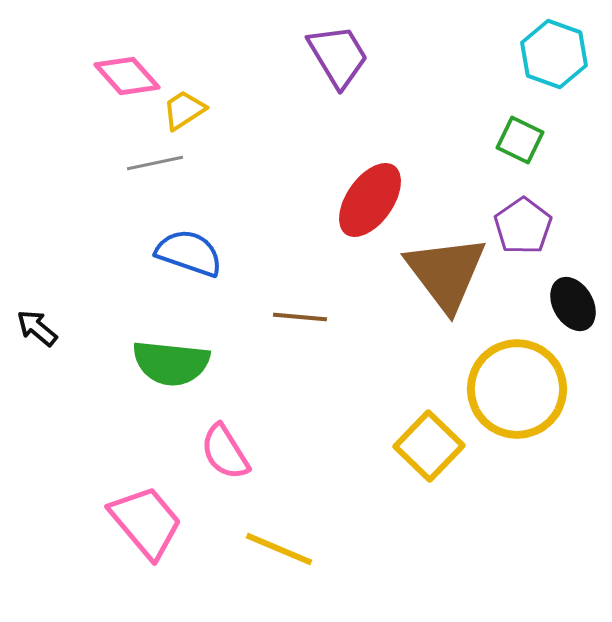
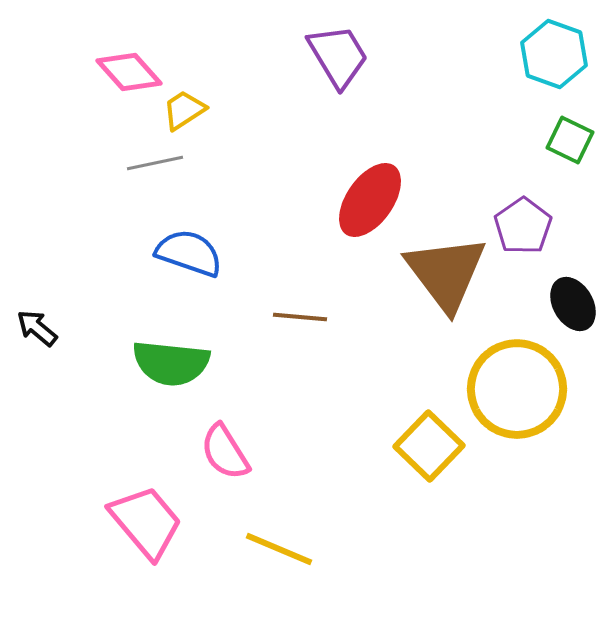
pink diamond: moved 2 px right, 4 px up
green square: moved 50 px right
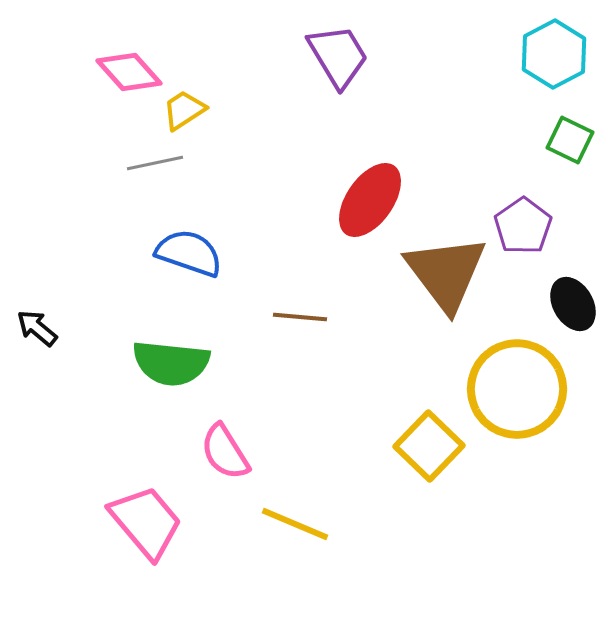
cyan hexagon: rotated 12 degrees clockwise
yellow line: moved 16 px right, 25 px up
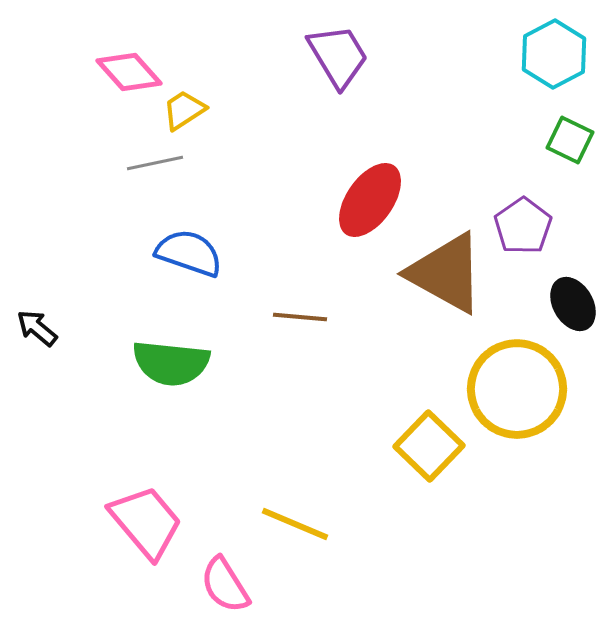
brown triangle: rotated 24 degrees counterclockwise
pink semicircle: moved 133 px down
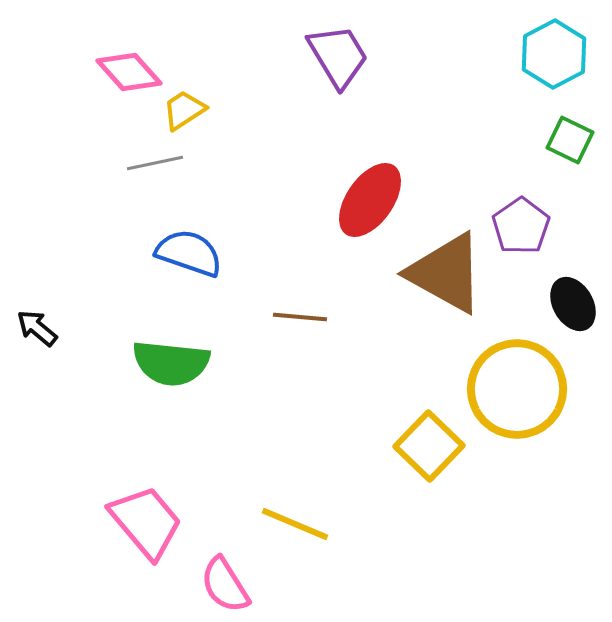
purple pentagon: moved 2 px left
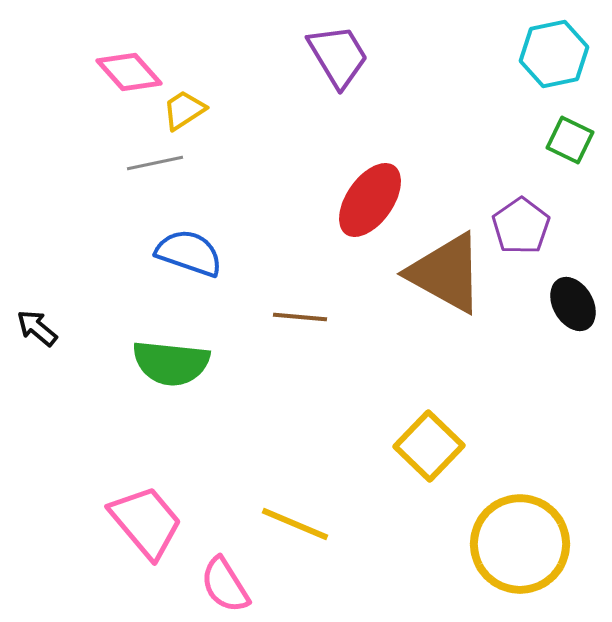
cyan hexagon: rotated 16 degrees clockwise
yellow circle: moved 3 px right, 155 px down
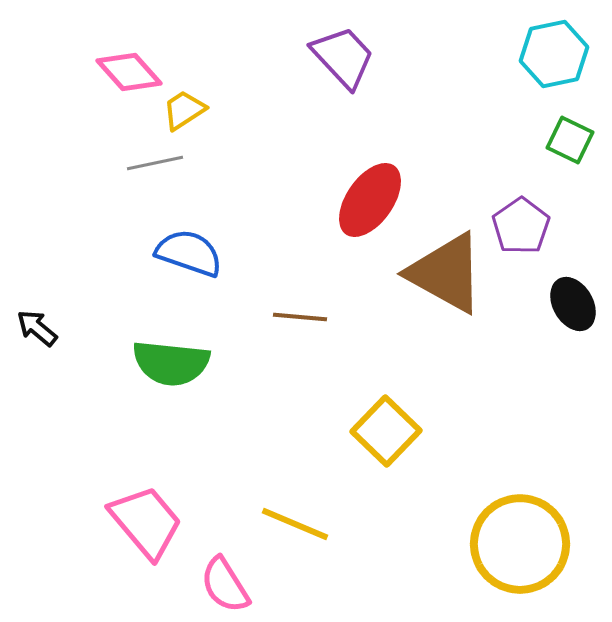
purple trapezoid: moved 5 px right, 1 px down; rotated 12 degrees counterclockwise
yellow square: moved 43 px left, 15 px up
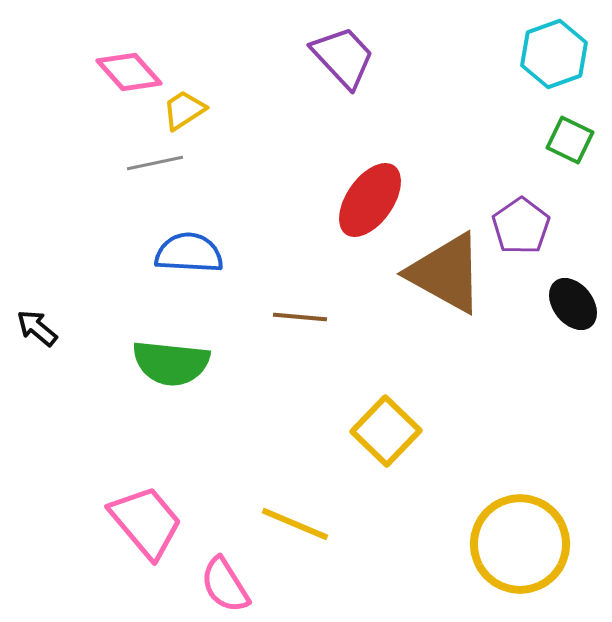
cyan hexagon: rotated 8 degrees counterclockwise
blue semicircle: rotated 16 degrees counterclockwise
black ellipse: rotated 8 degrees counterclockwise
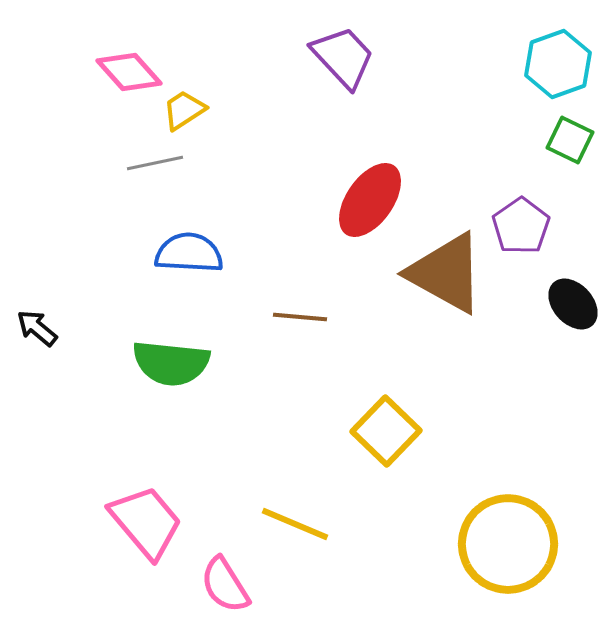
cyan hexagon: moved 4 px right, 10 px down
black ellipse: rotated 4 degrees counterclockwise
yellow circle: moved 12 px left
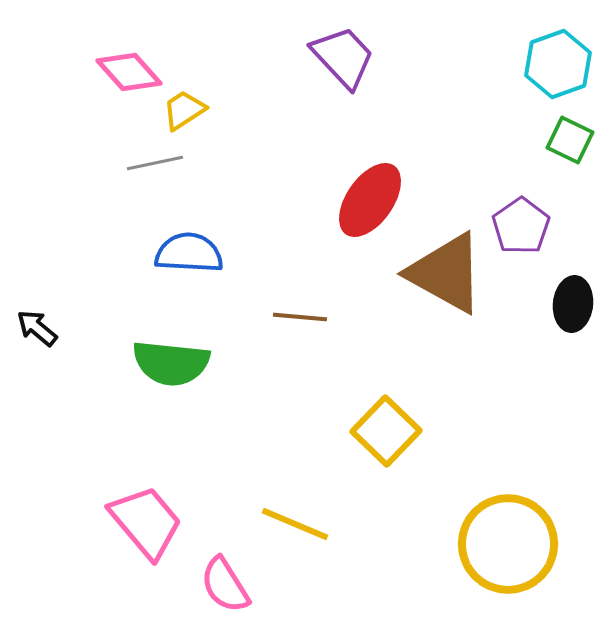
black ellipse: rotated 48 degrees clockwise
